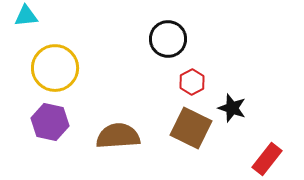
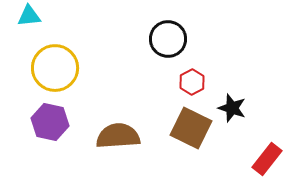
cyan triangle: moved 3 px right
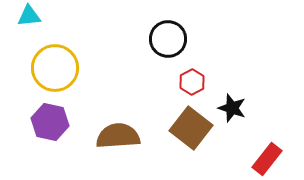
brown square: rotated 12 degrees clockwise
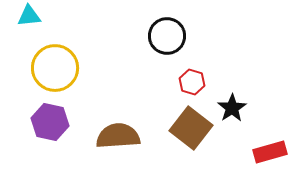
black circle: moved 1 px left, 3 px up
red hexagon: rotated 15 degrees counterclockwise
black star: rotated 20 degrees clockwise
red rectangle: moved 3 px right, 7 px up; rotated 36 degrees clockwise
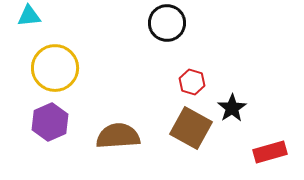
black circle: moved 13 px up
purple hexagon: rotated 24 degrees clockwise
brown square: rotated 9 degrees counterclockwise
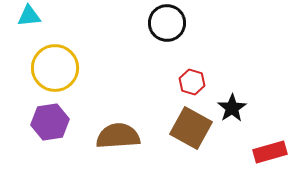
purple hexagon: rotated 15 degrees clockwise
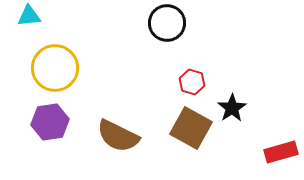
brown semicircle: rotated 150 degrees counterclockwise
red rectangle: moved 11 px right
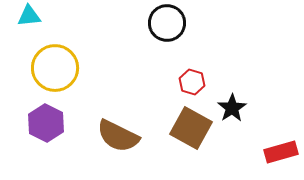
purple hexagon: moved 4 px left, 1 px down; rotated 24 degrees counterclockwise
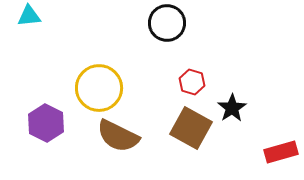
yellow circle: moved 44 px right, 20 px down
